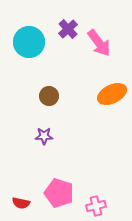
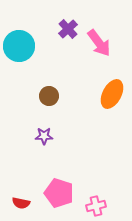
cyan circle: moved 10 px left, 4 px down
orange ellipse: rotated 36 degrees counterclockwise
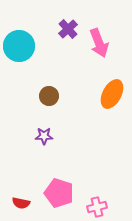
pink arrow: rotated 16 degrees clockwise
pink cross: moved 1 px right, 1 px down
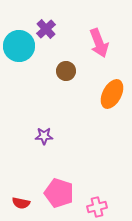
purple cross: moved 22 px left
brown circle: moved 17 px right, 25 px up
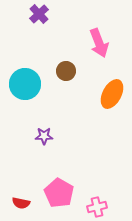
purple cross: moved 7 px left, 15 px up
cyan circle: moved 6 px right, 38 px down
pink pentagon: rotated 12 degrees clockwise
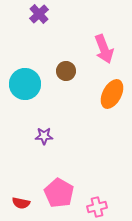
pink arrow: moved 5 px right, 6 px down
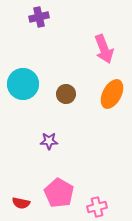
purple cross: moved 3 px down; rotated 30 degrees clockwise
brown circle: moved 23 px down
cyan circle: moved 2 px left
purple star: moved 5 px right, 5 px down
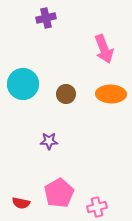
purple cross: moved 7 px right, 1 px down
orange ellipse: moved 1 px left; rotated 64 degrees clockwise
pink pentagon: rotated 12 degrees clockwise
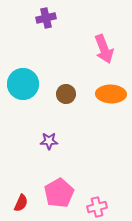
red semicircle: rotated 78 degrees counterclockwise
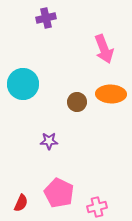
brown circle: moved 11 px right, 8 px down
pink pentagon: rotated 16 degrees counterclockwise
